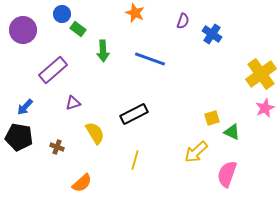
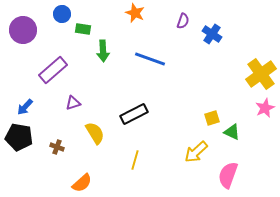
green rectangle: moved 5 px right; rotated 28 degrees counterclockwise
pink semicircle: moved 1 px right, 1 px down
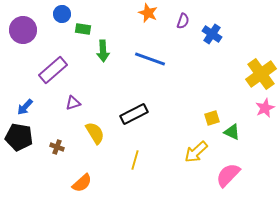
orange star: moved 13 px right
pink semicircle: rotated 24 degrees clockwise
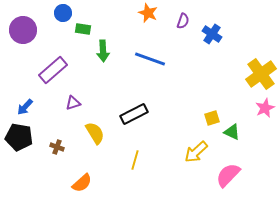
blue circle: moved 1 px right, 1 px up
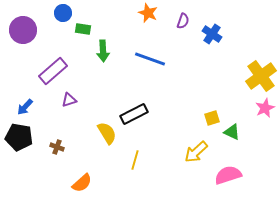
purple rectangle: moved 1 px down
yellow cross: moved 2 px down
purple triangle: moved 4 px left, 3 px up
yellow semicircle: moved 12 px right
pink semicircle: rotated 28 degrees clockwise
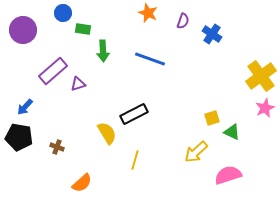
purple triangle: moved 9 px right, 16 px up
